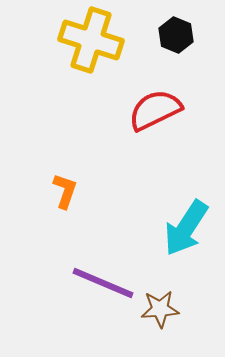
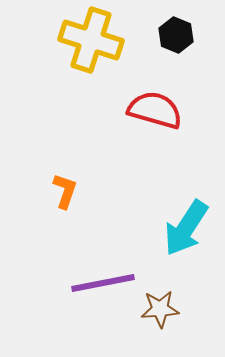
red semicircle: rotated 42 degrees clockwise
purple line: rotated 34 degrees counterclockwise
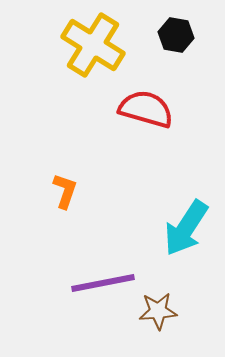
black hexagon: rotated 12 degrees counterclockwise
yellow cross: moved 2 px right, 5 px down; rotated 14 degrees clockwise
red semicircle: moved 9 px left, 1 px up
brown star: moved 2 px left, 2 px down
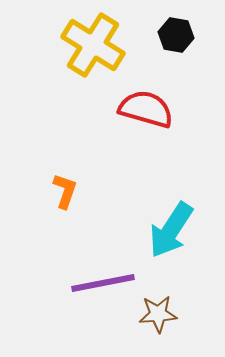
cyan arrow: moved 15 px left, 2 px down
brown star: moved 3 px down
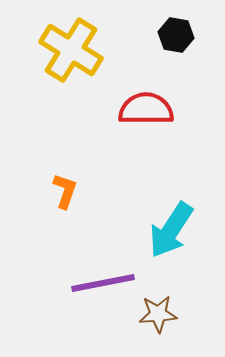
yellow cross: moved 22 px left, 5 px down
red semicircle: rotated 16 degrees counterclockwise
